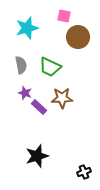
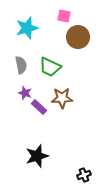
black cross: moved 3 px down
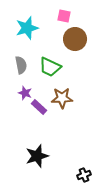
brown circle: moved 3 px left, 2 px down
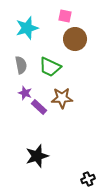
pink square: moved 1 px right
black cross: moved 4 px right, 4 px down
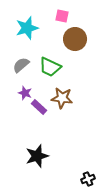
pink square: moved 3 px left
gray semicircle: rotated 120 degrees counterclockwise
brown star: rotated 10 degrees clockwise
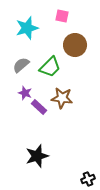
brown circle: moved 6 px down
green trapezoid: rotated 70 degrees counterclockwise
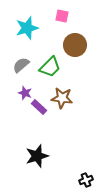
black cross: moved 2 px left, 1 px down
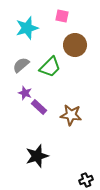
brown star: moved 9 px right, 17 px down
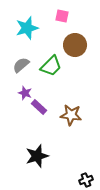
green trapezoid: moved 1 px right, 1 px up
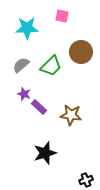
cyan star: rotated 15 degrees clockwise
brown circle: moved 6 px right, 7 px down
purple star: moved 1 px left, 1 px down
black star: moved 8 px right, 3 px up
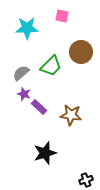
gray semicircle: moved 8 px down
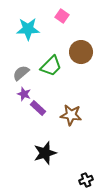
pink square: rotated 24 degrees clockwise
cyan star: moved 1 px right, 1 px down
purple rectangle: moved 1 px left, 1 px down
